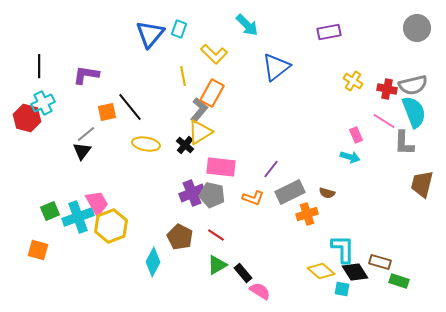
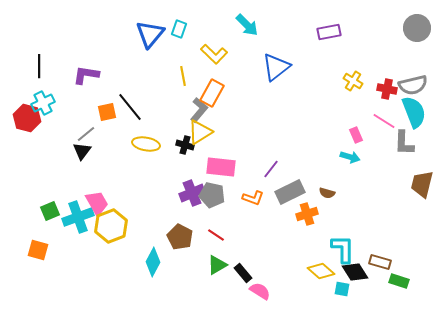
black cross at (185, 145): rotated 24 degrees counterclockwise
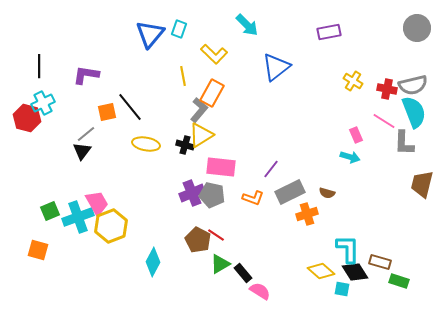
yellow triangle at (200, 132): moved 1 px right, 3 px down
brown pentagon at (180, 237): moved 18 px right, 3 px down
cyan L-shape at (343, 249): moved 5 px right
green triangle at (217, 265): moved 3 px right, 1 px up
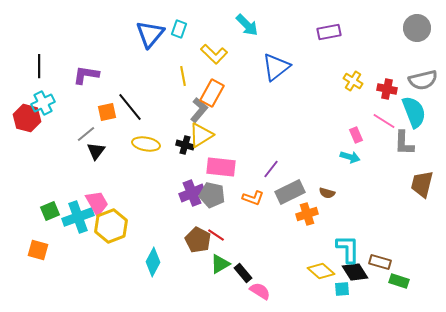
gray semicircle at (413, 85): moved 10 px right, 5 px up
black triangle at (82, 151): moved 14 px right
cyan square at (342, 289): rotated 14 degrees counterclockwise
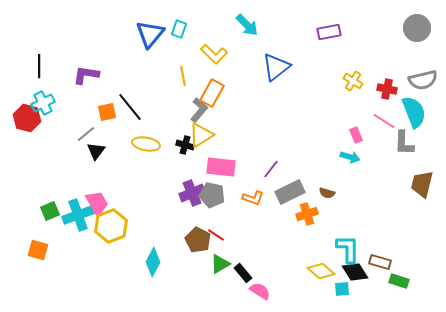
cyan cross at (78, 217): moved 2 px up
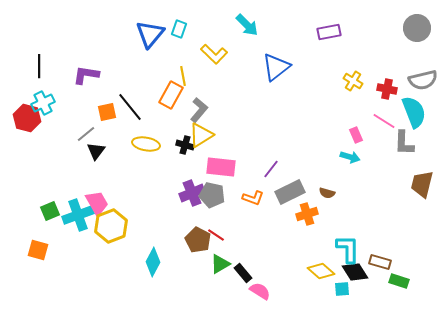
orange rectangle at (212, 93): moved 41 px left, 2 px down
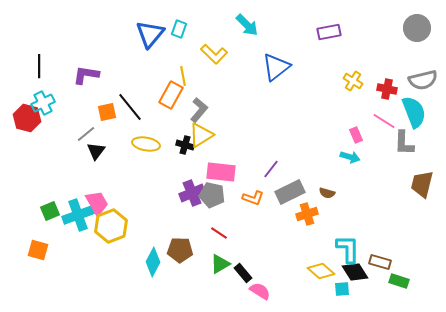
pink rectangle at (221, 167): moved 5 px down
red line at (216, 235): moved 3 px right, 2 px up
brown pentagon at (198, 240): moved 18 px left, 10 px down; rotated 25 degrees counterclockwise
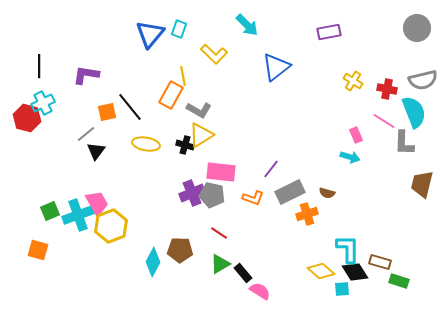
gray L-shape at (199, 110): rotated 80 degrees clockwise
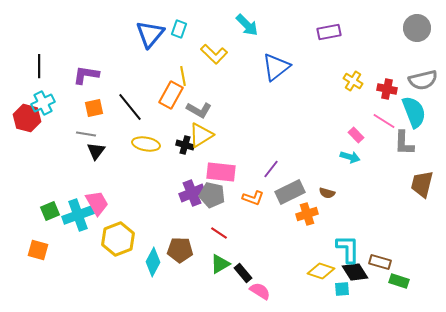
orange square at (107, 112): moved 13 px left, 4 px up
gray line at (86, 134): rotated 48 degrees clockwise
pink rectangle at (356, 135): rotated 21 degrees counterclockwise
yellow hexagon at (111, 226): moved 7 px right, 13 px down
yellow diamond at (321, 271): rotated 24 degrees counterclockwise
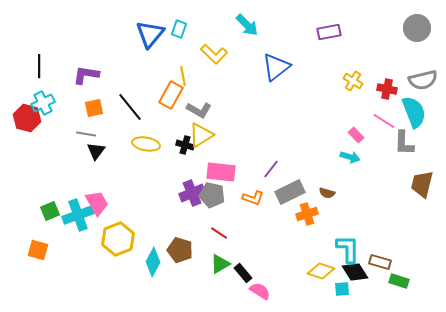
brown pentagon at (180, 250): rotated 15 degrees clockwise
